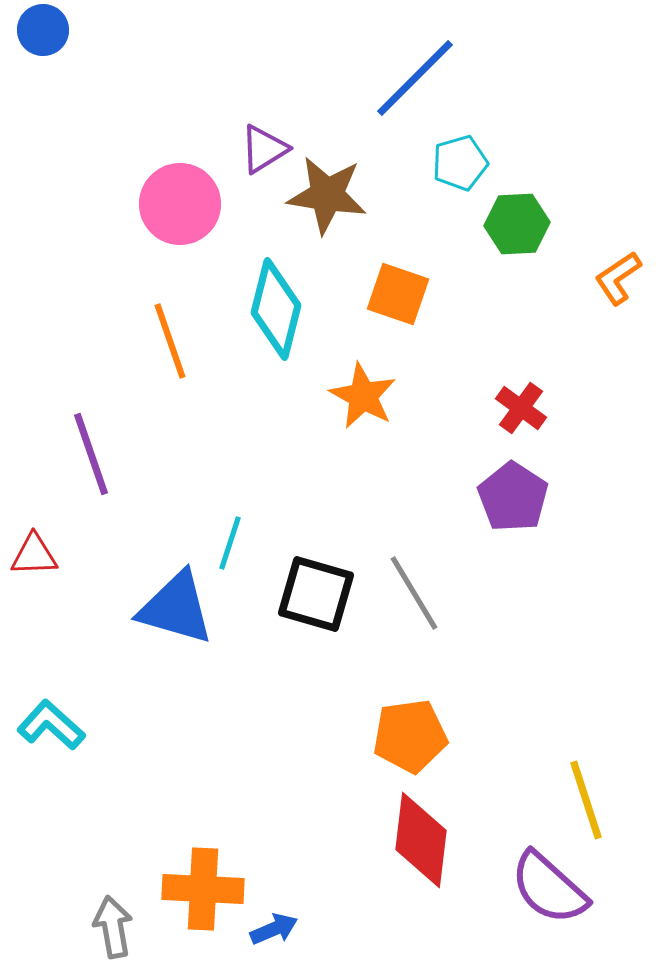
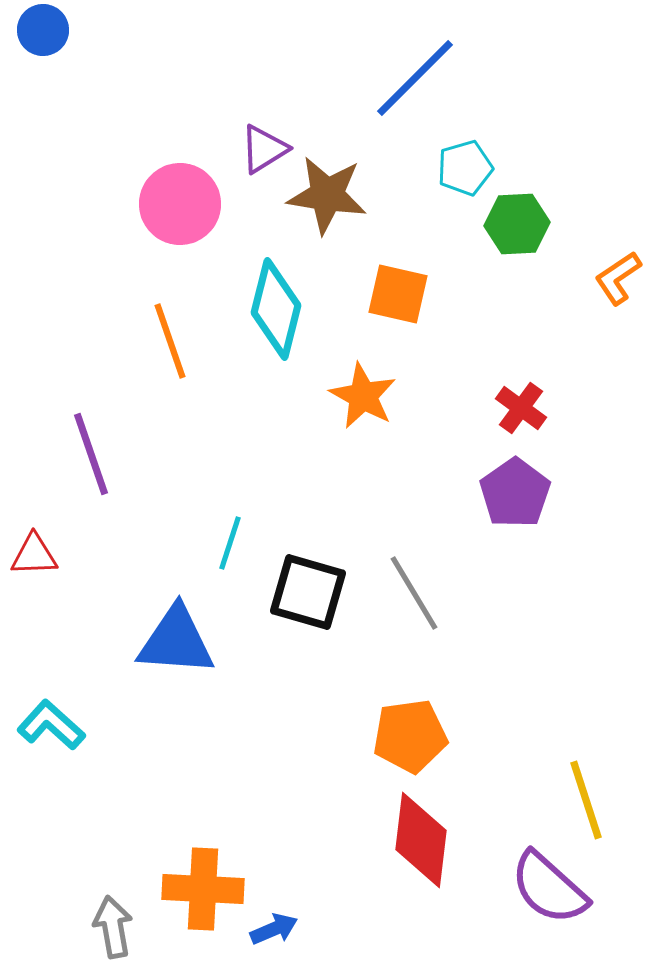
cyan pentagon: moved 5 px right, 5 px down
orange square: rotated 6 degrees counterclockwise
purple pentagon: moved 2 px right, 4 px up; rotated 4 degrees clockwise
black square: moved 8 px left, 2 px up
blue triangle: moved 33 px down; rotated 12 degrees counterclockwise
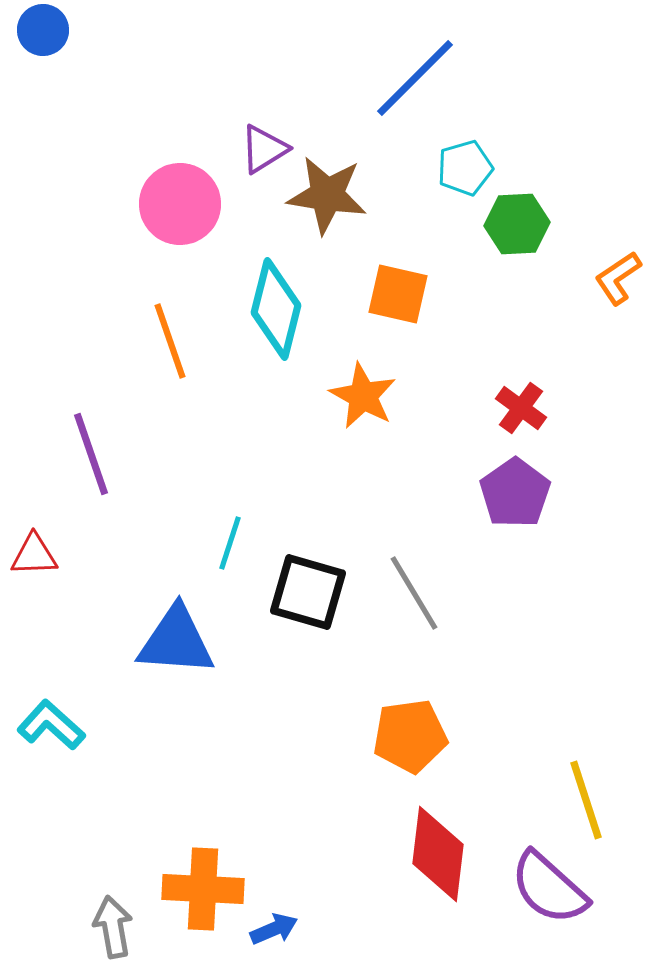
red diamond: moved 17 px right, 14 px down
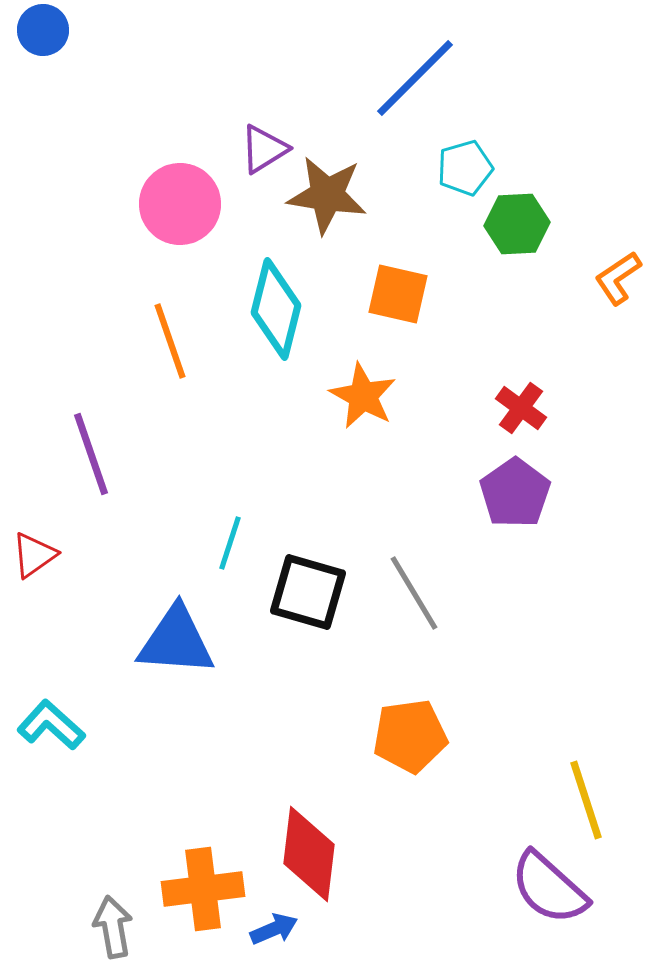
red triangle: rotated 33 degrees counterclockwise
red diamond: moved 129 px left
orange cross: rotated 10 degrees counterclockwise
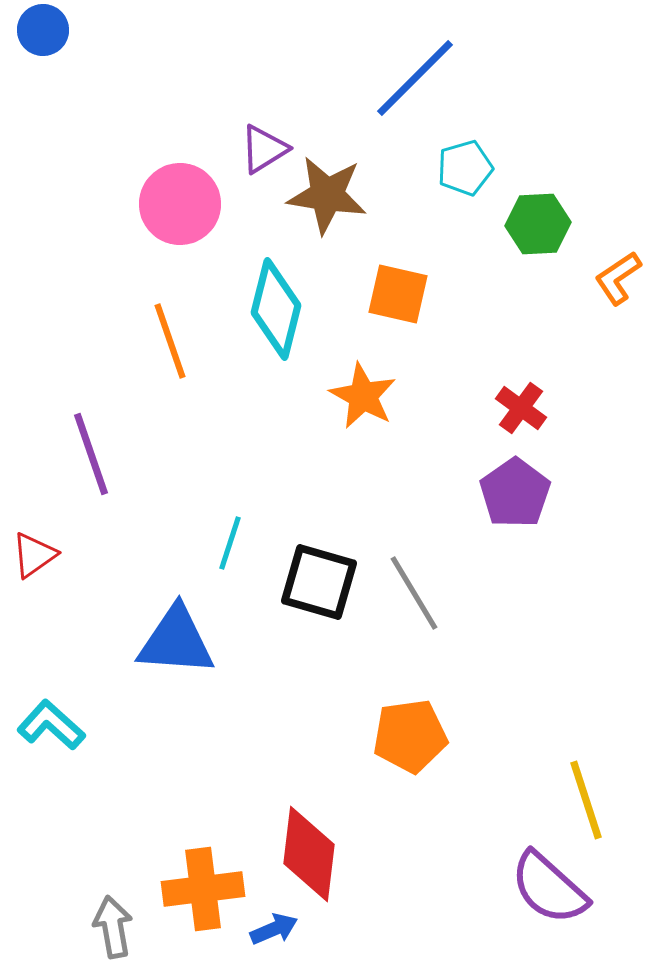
green hexagon: moved 21 px right
black square: moved 11 px right, 10 px up
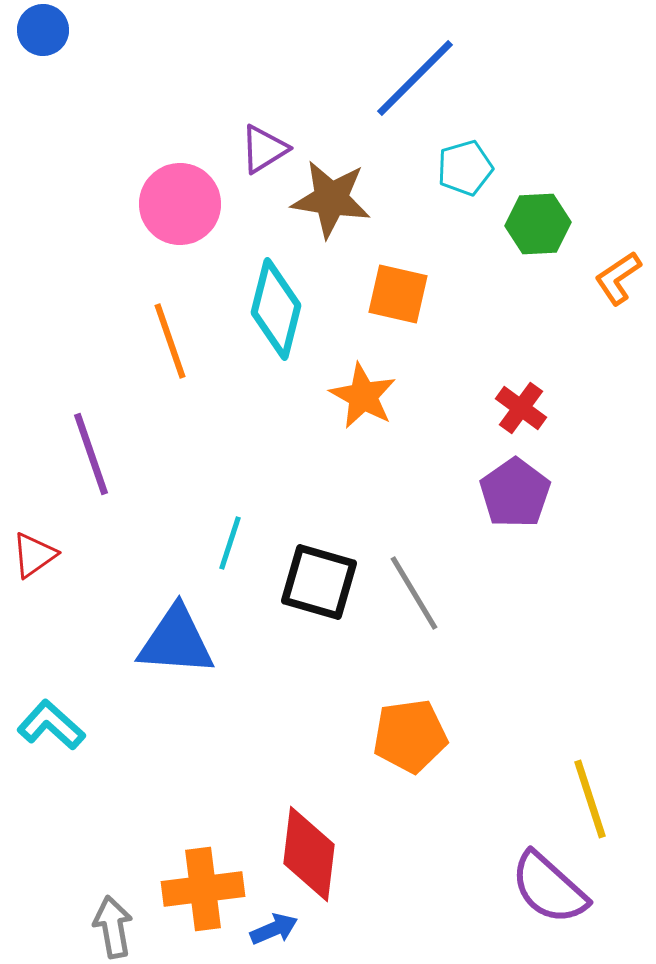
brown star: moved 4 px right, 4 px down
yellow line: moved 4 px right, 1 px up
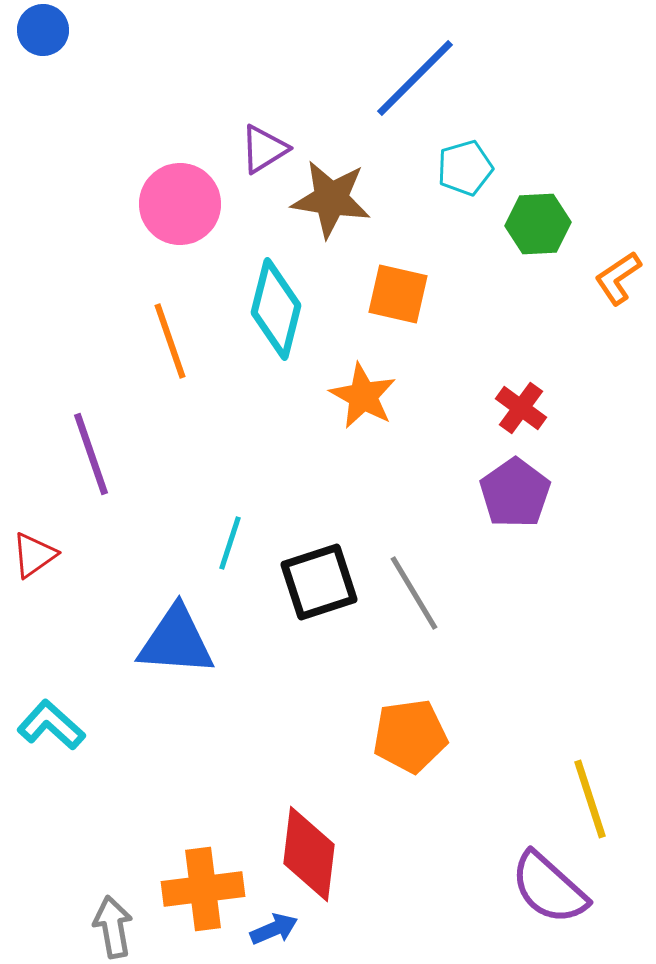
black square: rotated 34 degrees counterclockwise
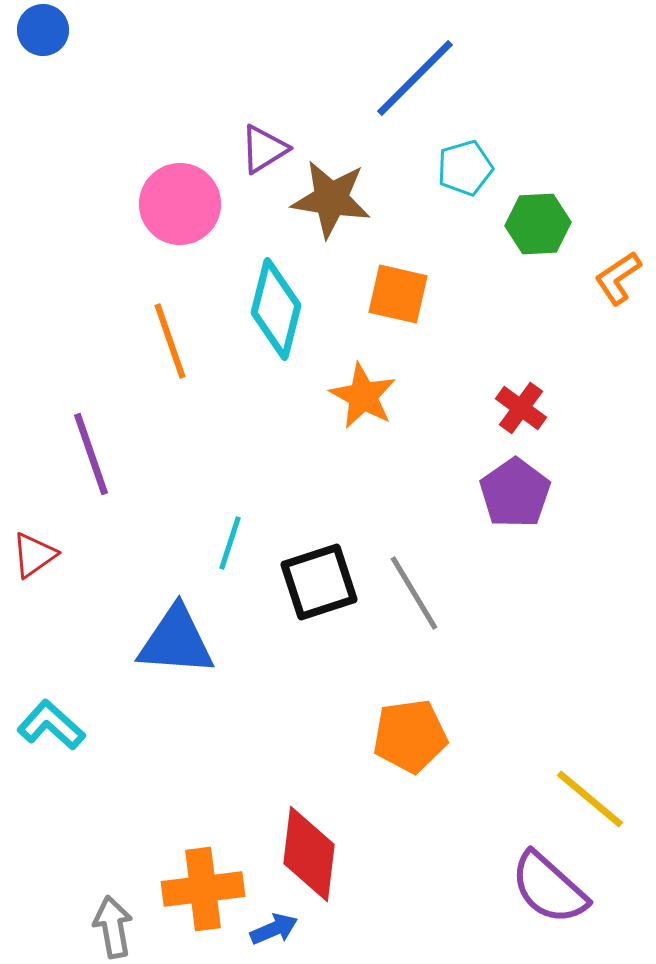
yellow line: rotated 32 degrees counterclockwise
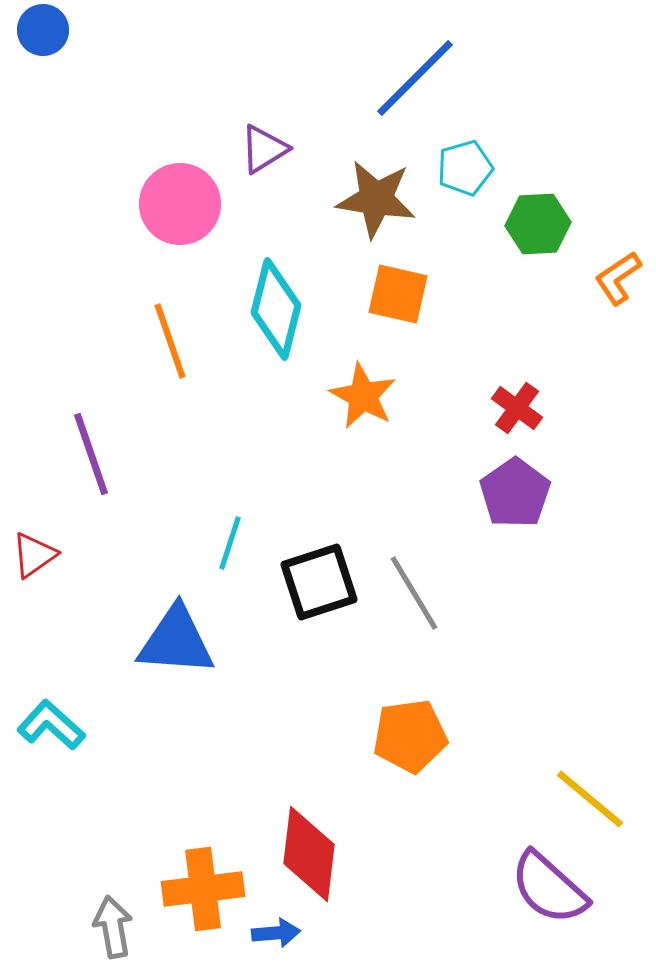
brown star: moved 45 px right
red cross: moved 4 px left
blue arrow: moved 2 px right, 4 px down; rotated 18 degrees clockwise
